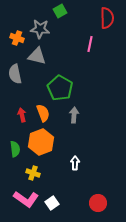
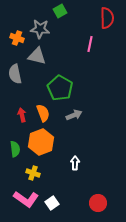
gray arrow: rotated 63 degrees clockwise
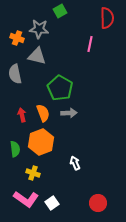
gray star: moved 1 px left
gray arrow: moved 5 px left, 2 px up; rotated 21 degrees clockwise
white arrow: rotated 24 degrees counterclockwise
